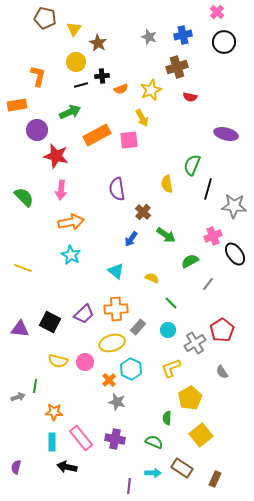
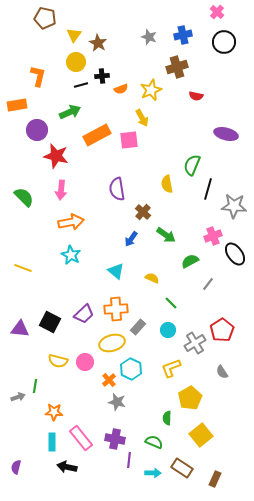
yellow triangle at (74, 29): moved 6 px down
red semicircle at (190, 97): moved 6 px right, 1 px up
purple line at (129, 486): moved 26 px up
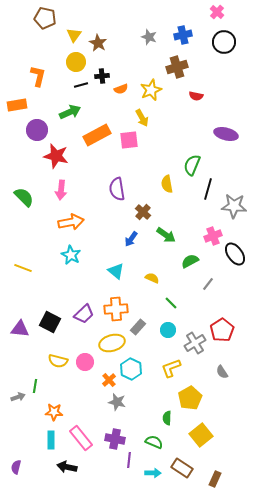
cyan rectangle at (52, 442): moved 1 px left, 2 px up
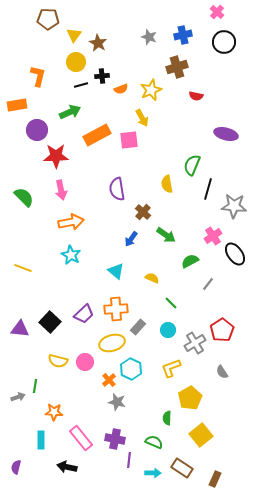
brown pentagon at (45, 18): moved 3 px right, 1 px down; rotated 10 degrees counterclockwise
red star at (56, 156): rotated 15 degrees counterclockwise
pink arrow at (61, 190): rotated 18 degrees counterclockwise
pink cross at (213, 236): rotated 12 degrees counterclockwise
black square at (50, 322): rotated 15 degrees clockwise
cyan rectangle at (51, 440): moved 10 px left
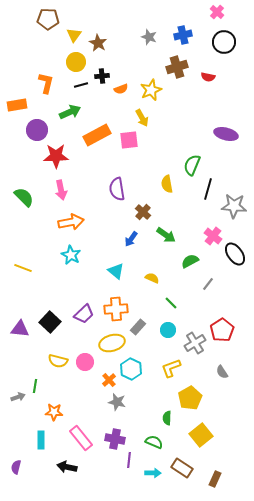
orange L-shape at (38, 76): moved 8 px right, 7 px down
red semicircle at (196, 96): moved 12 px right, 19 px up
pink cross at (213, 236): rotated 18 degrees counterclockwise
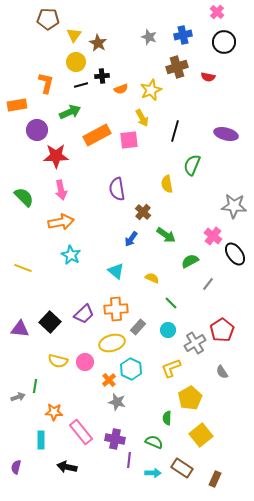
black line at (208, 189): moved 33 px left, 58 px up
orange arrow at (71, 222): moved 10 px left
pink rectangle at (81, 438): moved 6 px up
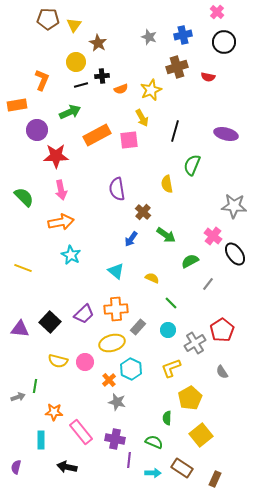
yellow triangle at (74, 35): moved 10 px up
orange L-shape at (46, 83): moved 4 px left, 3 px up; rotated 10 degrees clockwise
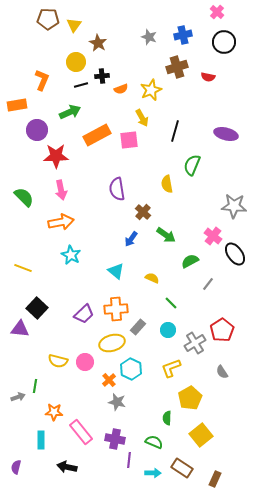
black square at (50, 322): moved 13 px left, 14 px up
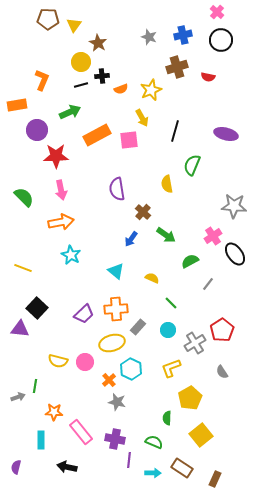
black circle at (224, 42): moved 3 px left, 2 px up
yellow circle at (76, 62): moved 5 px right
pink cross at (213, 236): rotated 18 degrees clockwise
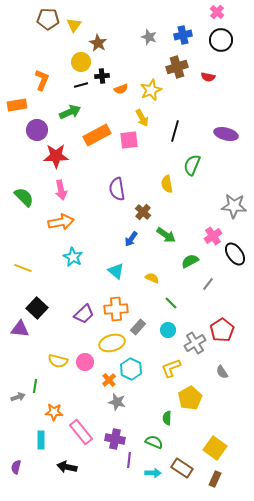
cyan star at (71, 255): moved 2 px right, 2 px down
yellow square at (201, 435): moved 14 px right, 13 px down; rotated 15 degrees counterclockwise
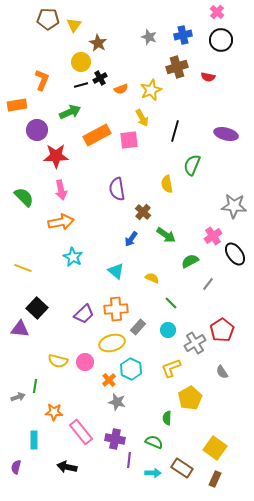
black cross at (102, 76): moved 2 px left, 2 px down; rotated 24 degrees counterclockwise
cyan rectangle at (41, 440): moved 7 px left
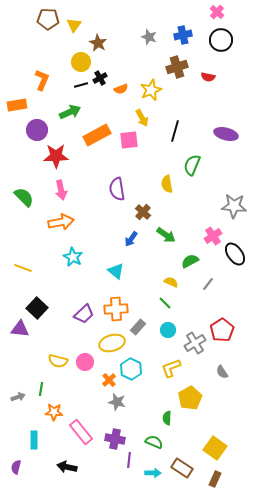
yellow semicircle at (152, 278): moved 19 px right, 4 px down
green line at (171, 303): moved 6 px left
green line at (35, 386): moved 6 px right, 3 px down
